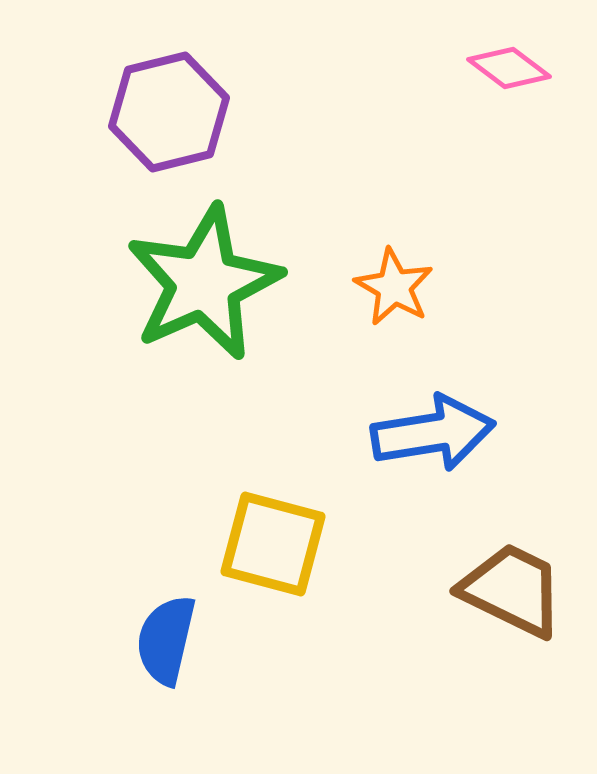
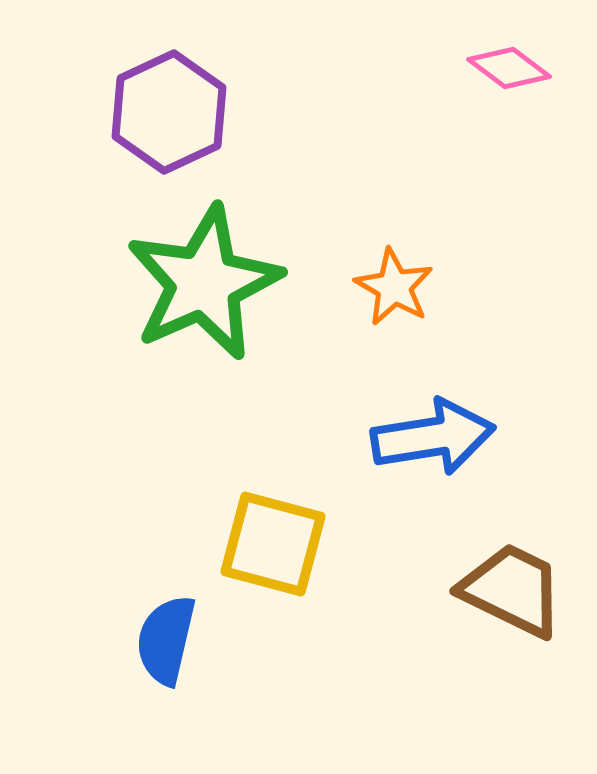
purple hexagon: rotated 11 degrees counterclockwise
blue arrow: moved 4 px down
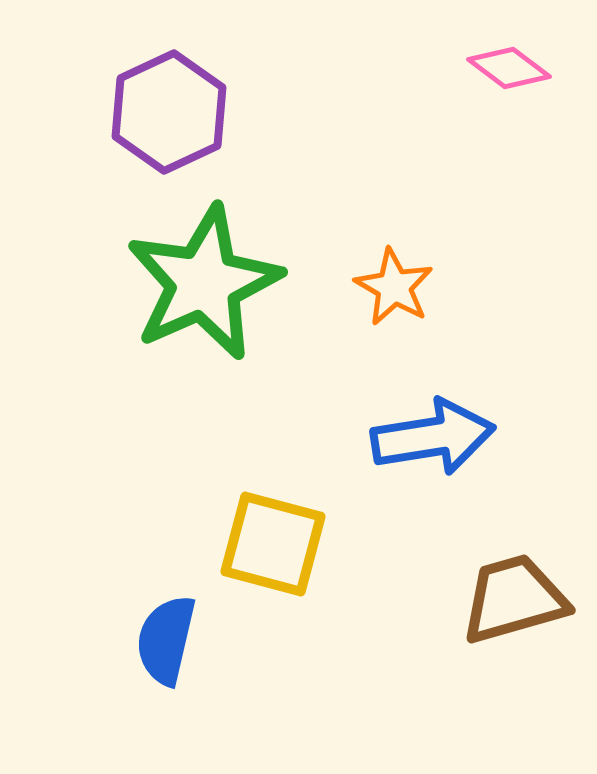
brown trapezoid: moved 2 px right, 9 px down; rotated 42 degrees counterclockwise
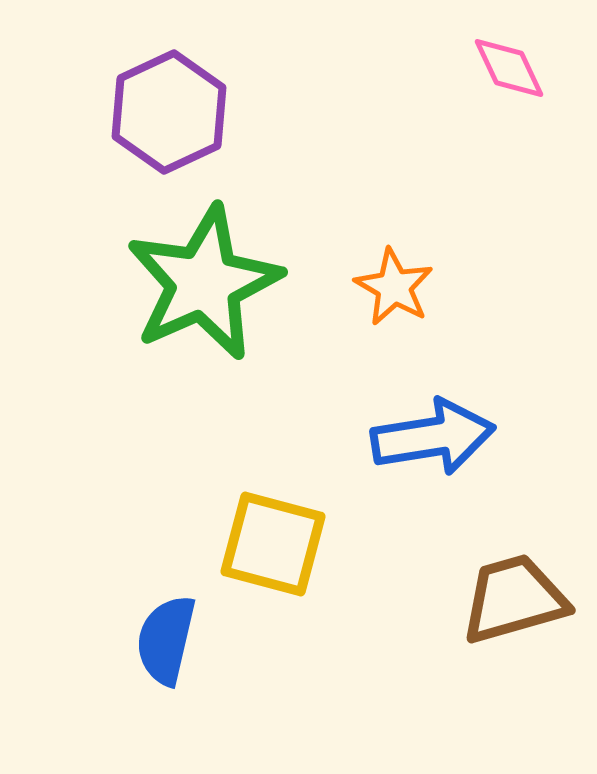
pink diamond: rotated 28 degrees clockwise
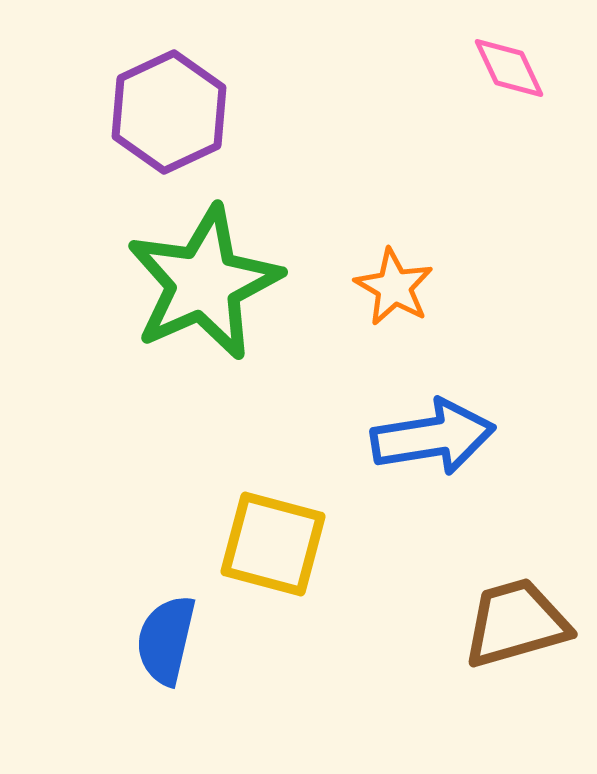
brown trapezoid: moved 2 px right, 24 px down
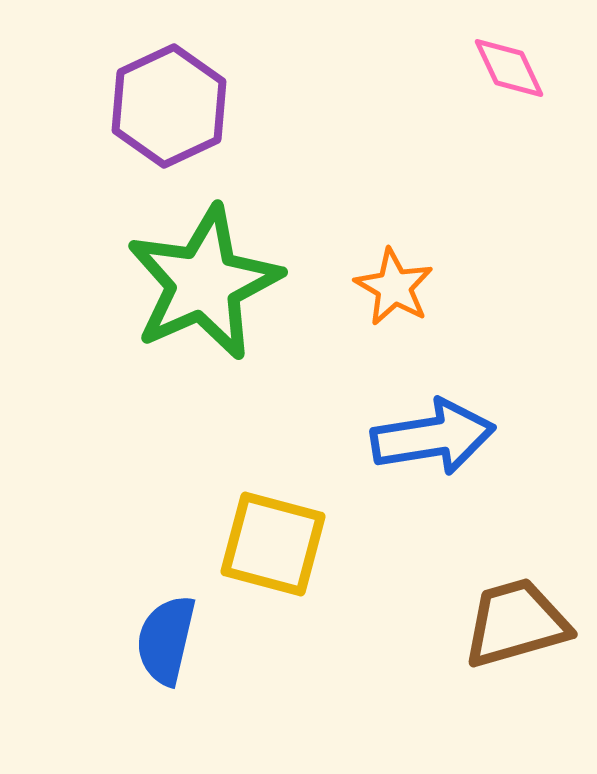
purple hexagon: moved 6 px up
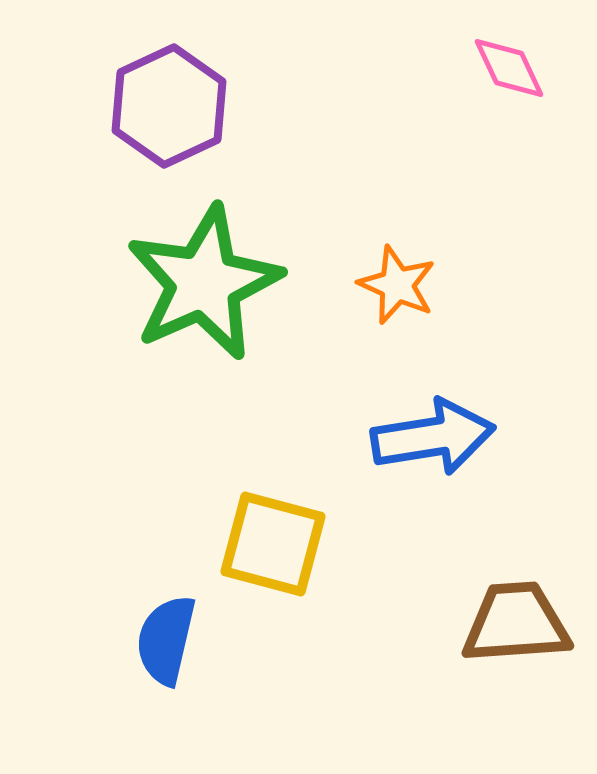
orange star: moved 3 px right, 2 px up; rotated 6 degrees counterclockwise
brown trapezoid: rotated 12 degrees clockwise
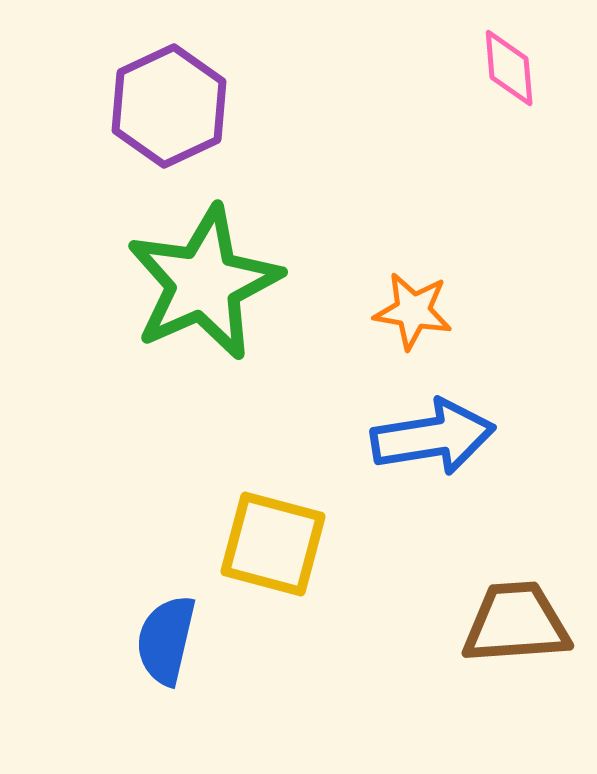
pink diamond: rotated 20 degrees clockwise
orange star: moved 16 px right, 26 px down; rotated 14 degrees counterclockwise
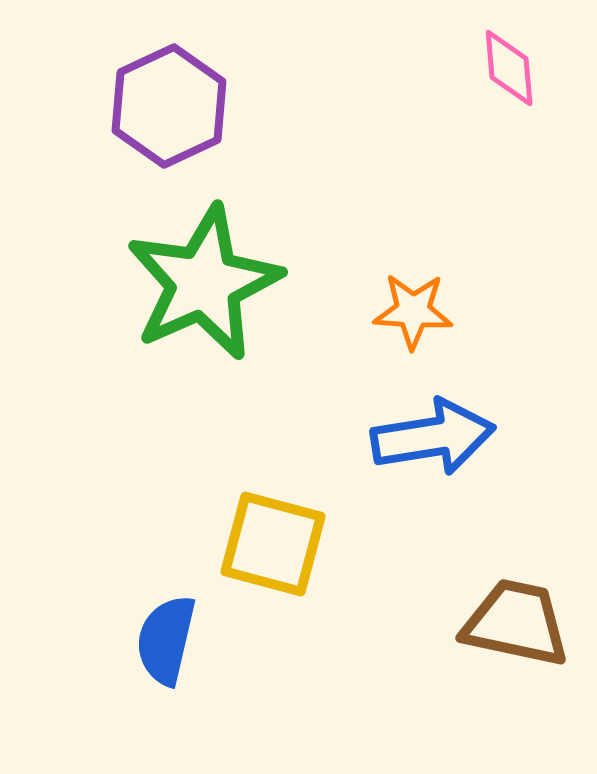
orange star: rotated 6 degrees counterclockwise
brown trapezoid: rotated 16 degrees clockwise
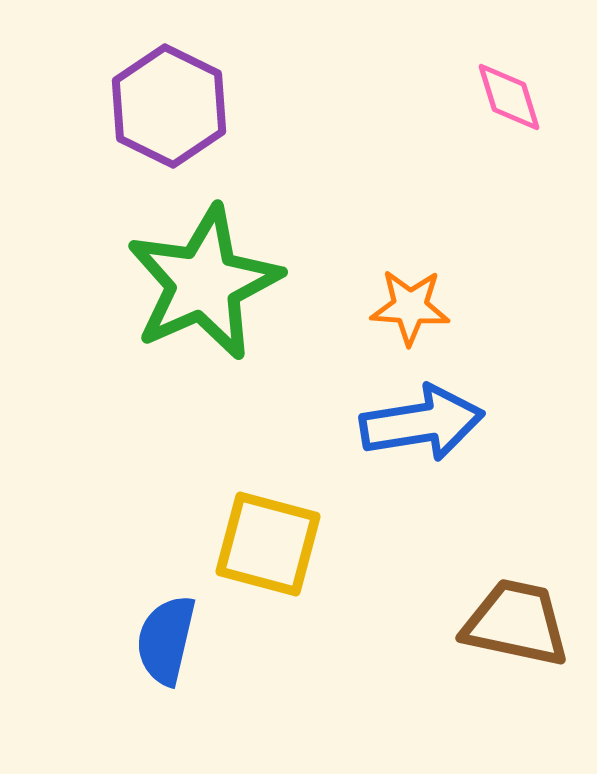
pink diamond: moved 29 px down; rotated 12 degrees counterclockwise
purple hexagon: rotated 9 degrees counterclockwise
orange star: moved 3 px left, 4 px up
blue arrow: moved 11 px left, 14 px up
yellow square: moved 5 px left
